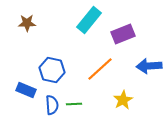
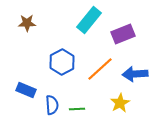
blue arrow: moved 14 px left, 8 px down
blue hexagon: moved 10 px right, 8 px up; rotated 20 degrees clockwise
yellow star: moved 3 px left, 3 px down
green line: moved 3 px right, 5 px down
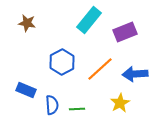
brown star: rotated 12 degrees clockwise
purple rectangle: moved 2 px right, 2 px up
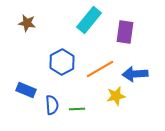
purple rectangle: rotated 60 degrees counterclockwise
orange line: rotated 12 degrees clockwise
yellow star: moved 4 px left, 7 px up; rotated 18 degrees clockwise
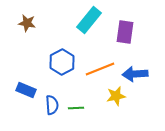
orange line: rotated 8 degrees clockwise
green line: moved 1 px left, 1 px up
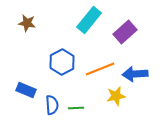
purple rectangle: rotated 40 degrees clockwise
